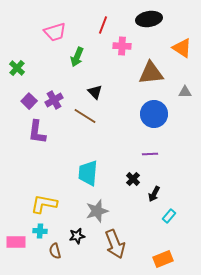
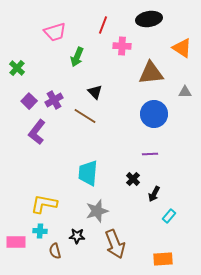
purple L-shape: rotated 30 degrees clockwise
black star: rotated 14 degrees clockwise
orange rectangle: rotated 18 degrees clockwise
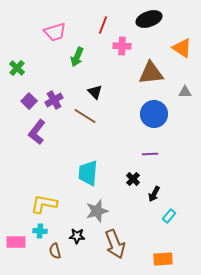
black ellipse: rotated 10 degrees counterclockwise
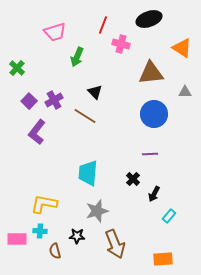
pink cross: moved 1 px left, 2 px up; rotated 12 degrees clockwise
pink rectangle: moved 1 px right, 3 px up
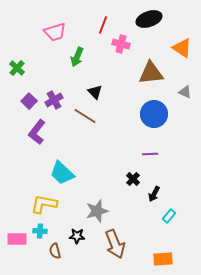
gray triangle: rotated 24 degrees clockwise
cyan trapezoid: moved 26 px left; rotated 52 degrees counterclockwise
